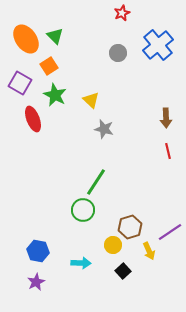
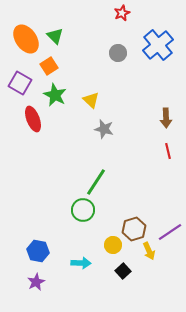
brown hexagon: moved 4 px right, 2 px down
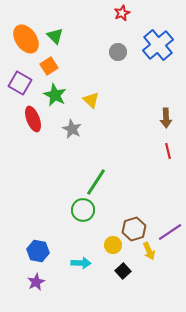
gray circle: moved 1 px up
gray star: moved 32 px left; rotated 12 degrees clockwise
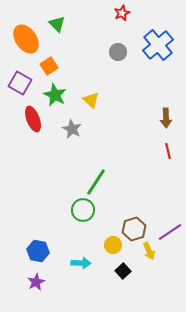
green triangle: moved 2 px right, 12 px up
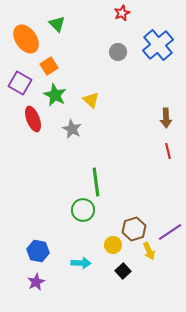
green line: rotated 40 degrees counterclockwise
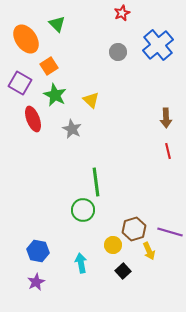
purple line: rotated 50 degrees clockwise
cyan arrow: rotated 102 degrees counterclockwise
